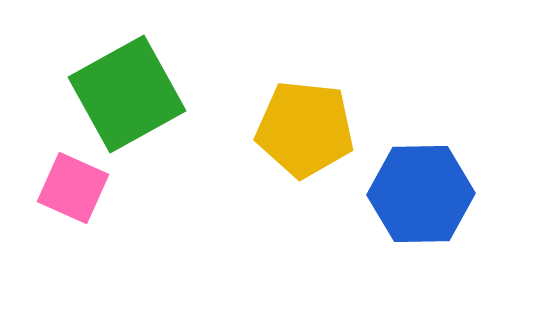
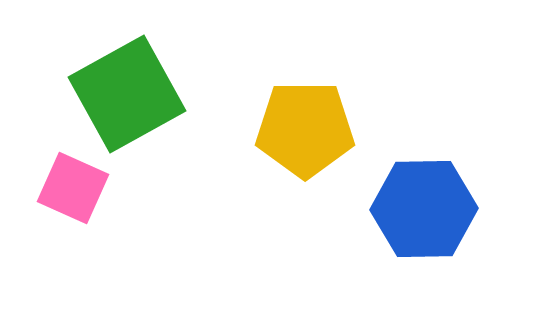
yellow pentagon: rotated 6 degrees counterclockwise
blue hexagon: moved 3 px right, 15 px down
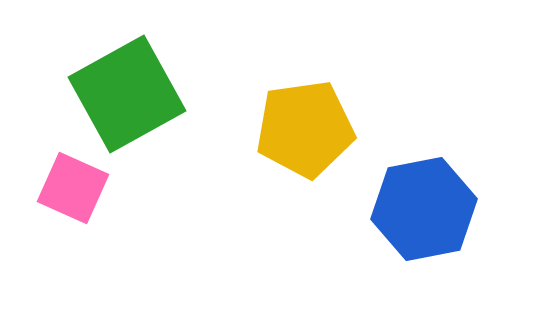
yellow pentagon: rotated 8 degrees counterclockwise
blue hexagon: rotated 10 degrees counterclockwise
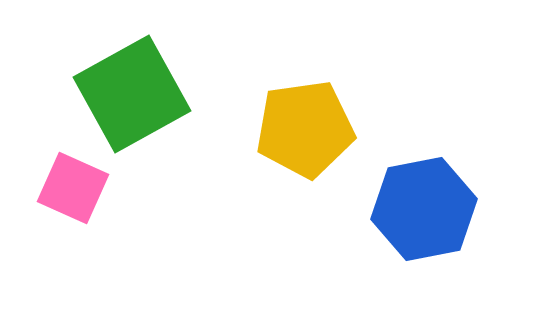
green square: moved 5 px right
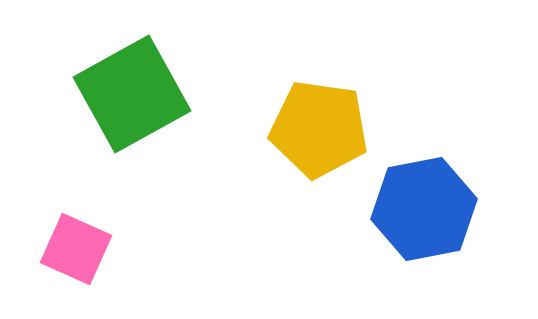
yellow pentagon: moved 14 px right; rotated 16 degrees clockwise
pink square: moved 3 px right, 61 px down
